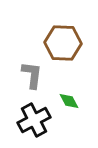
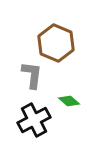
brown hexagon: moved 7 px left; rotated 21 degrees clockwise
green diamond: rotated 20 degrees counterclockwise
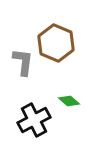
gray L-shape: moved 9 px left, 13 px up
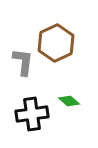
brown hexagon: rotated 12 degrees clockwise
black cross: moved 2 px left, 6 px up; rotated 20 degrees clockwise
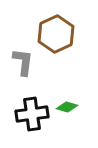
brown hexagon: moved 9 px up
green diamond: moved 2 px left, 6 px down; rotated 25 degrees counterclockwise
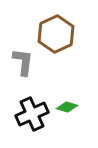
black cross: rotated 16 degrees counterclockwise
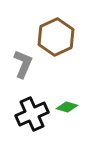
brown hexagon: moved 3 px down
gray L-shape: moved 2 px down; rotated 16 degrees clockwise
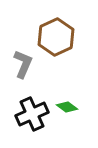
green diamond: rotated 20 degrees clockwise
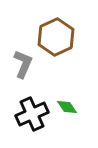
green diamond: rotated 20 degrees clockwise
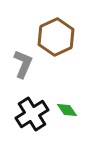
green diamond: moved 3 px down
black cross: rotated 8 degrees counterclockwise
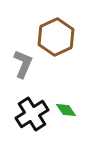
green diamond: moved 1 px left
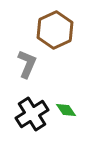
brown hexagon: moved 1 px left, 7 px up
gray L-shape: moved 4 px right
